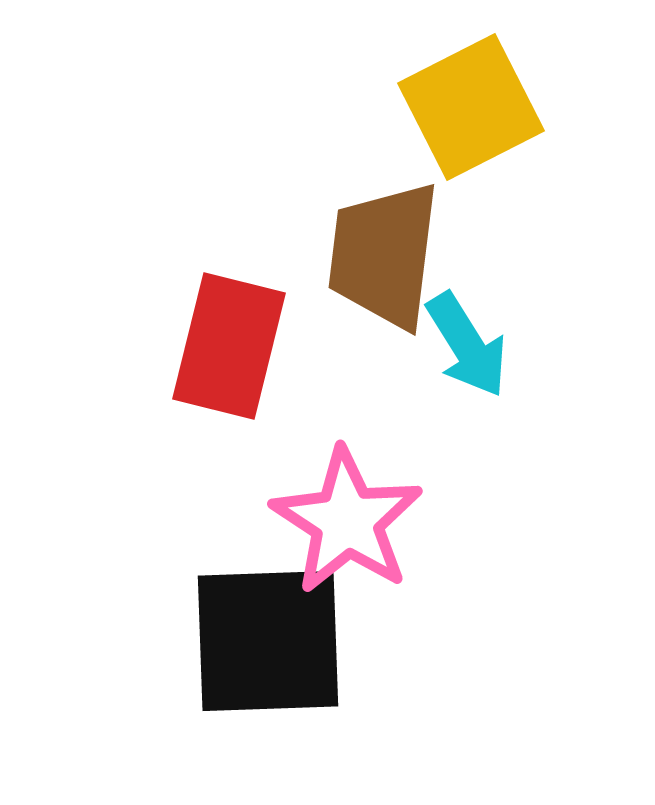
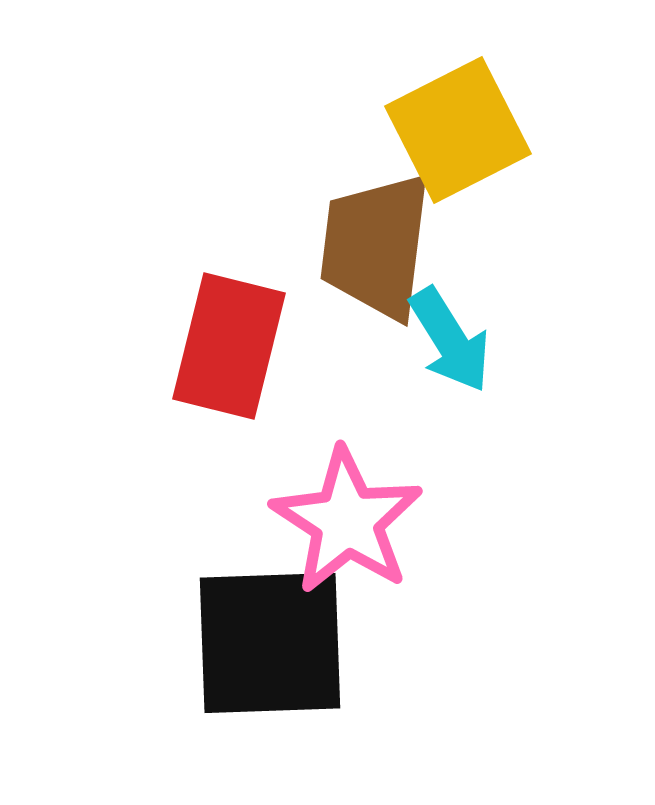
yellow square: moved 13 px left, 23 px down
brown trapezoid: moved 8 px left, 9 px up
cyan arrow: moved 17 px left, 5 px up
black square: moved 2 px right, 2 px down
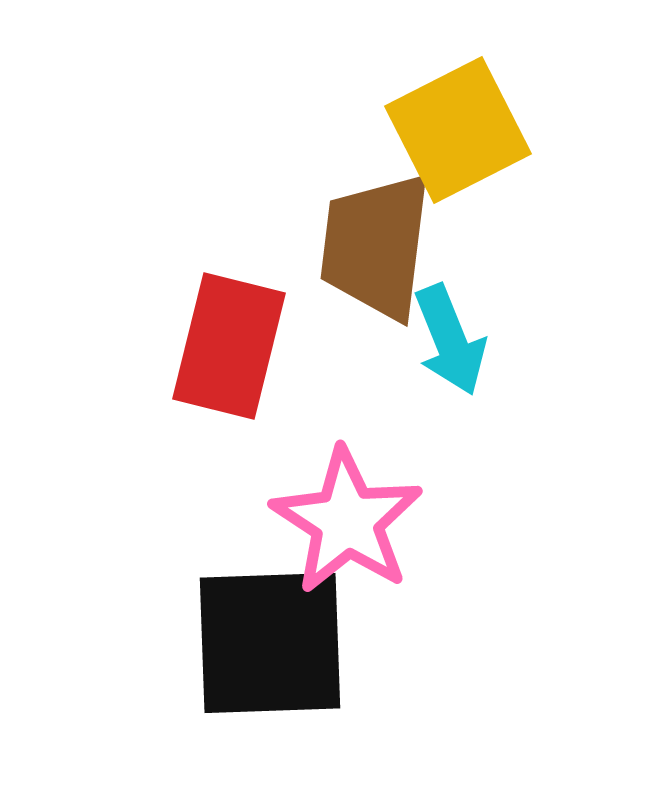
cyan arrow: rotated 10 degrees clockwise
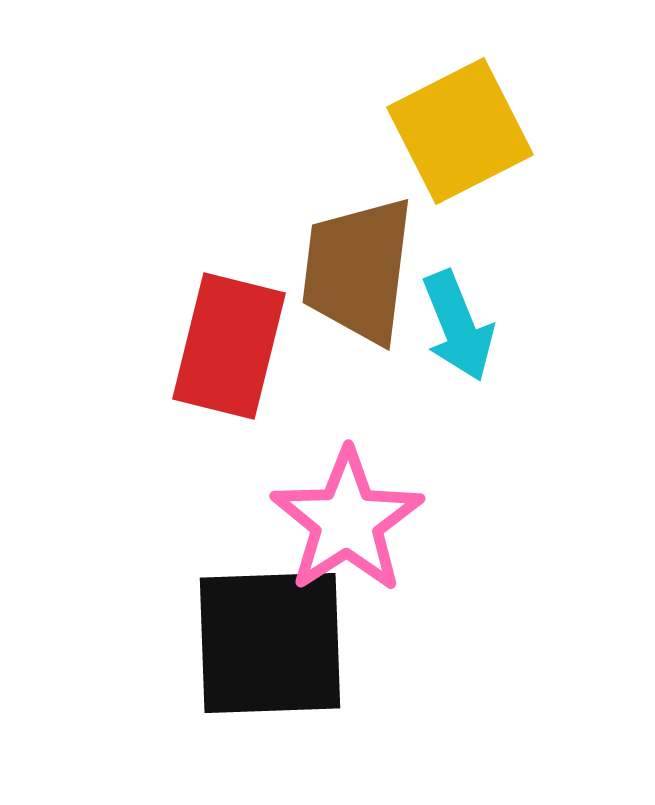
yellow square: moved 2 px right, 1 px down
brown trapezoid: moved 18 px left, 24 px down
cyan arrow: moved 8 px right, 14 px up
pink star: rotated 6 degrees clockwise
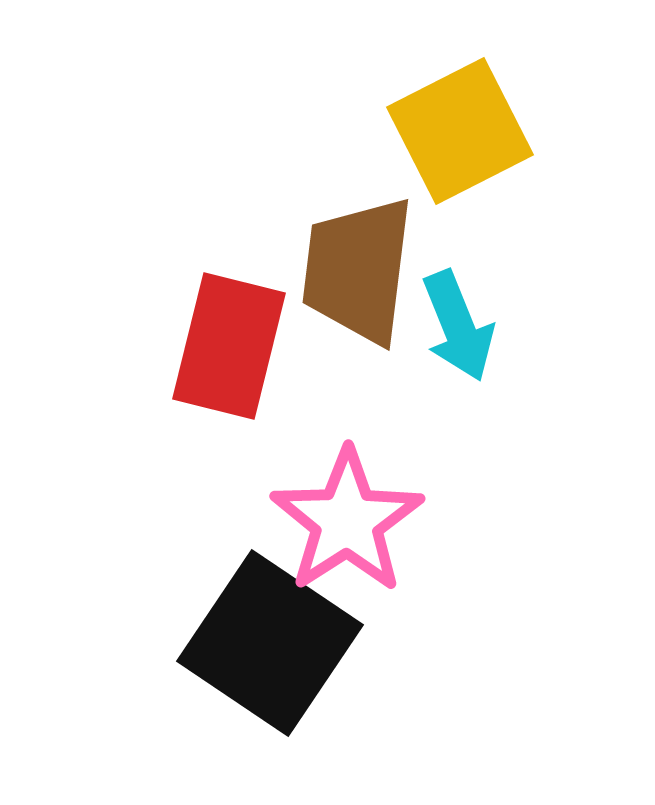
black square: rotated 36 degrees clockwise
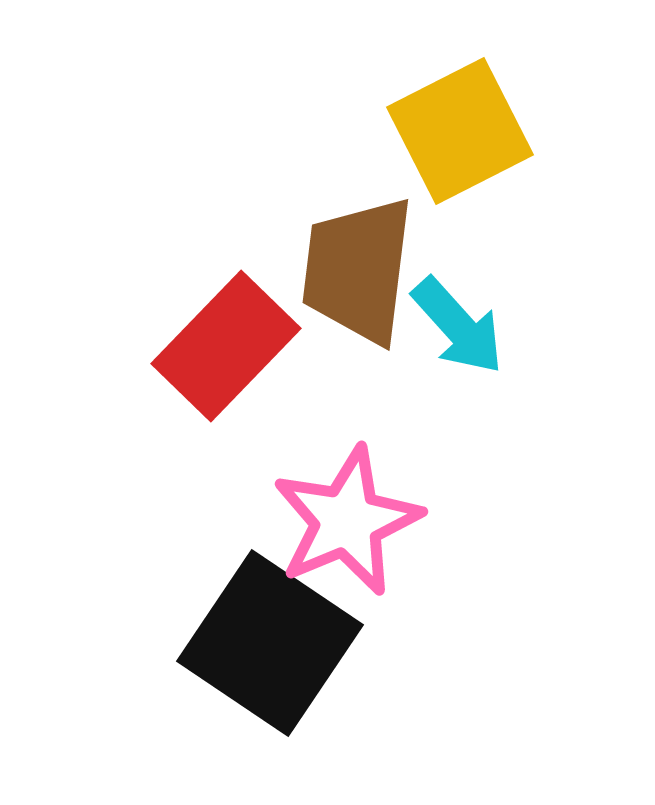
cyan arrow: rotated 20 degrees counterclockwise
red rectangle: moved 3 px left; rotated 30 degrees clockwise
pink star: rotated 10 degrees clockwise
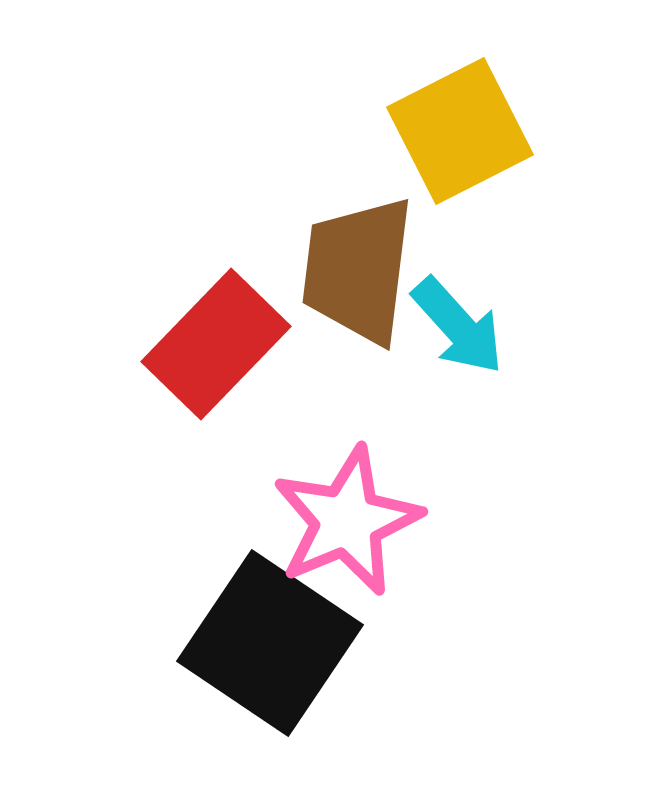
red rectangle: moved 10 px left, 2 px up
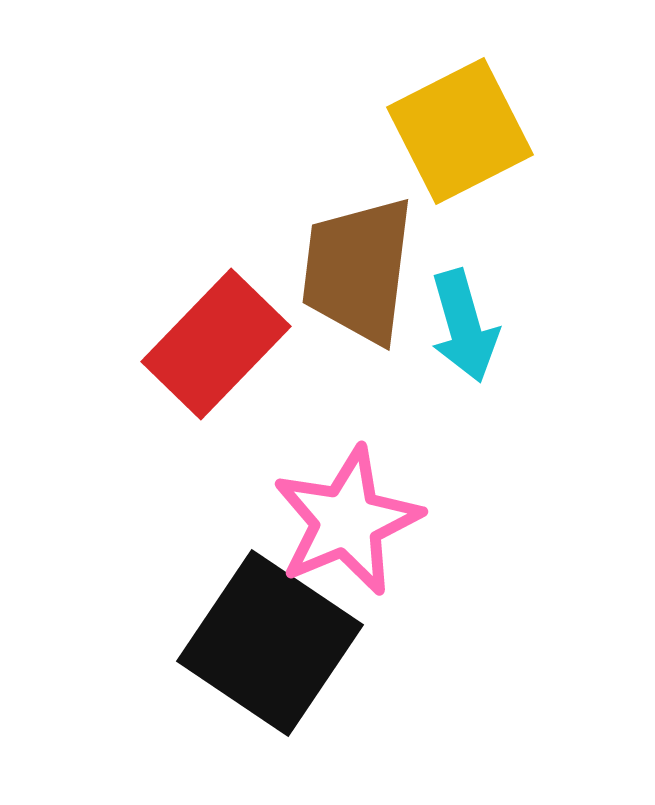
cyan arrow: moved 6 px right; rotated 26 degrees clockwise
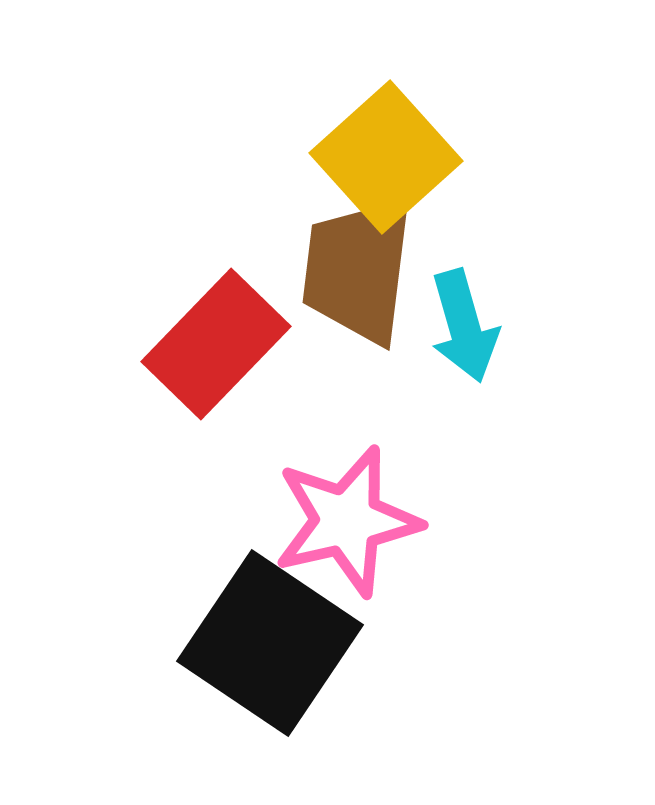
yellow square: moved 74 px left, 26 px down; rotated 15 degrees counterclockwise
pink star: rotated 10 degrees clockwise
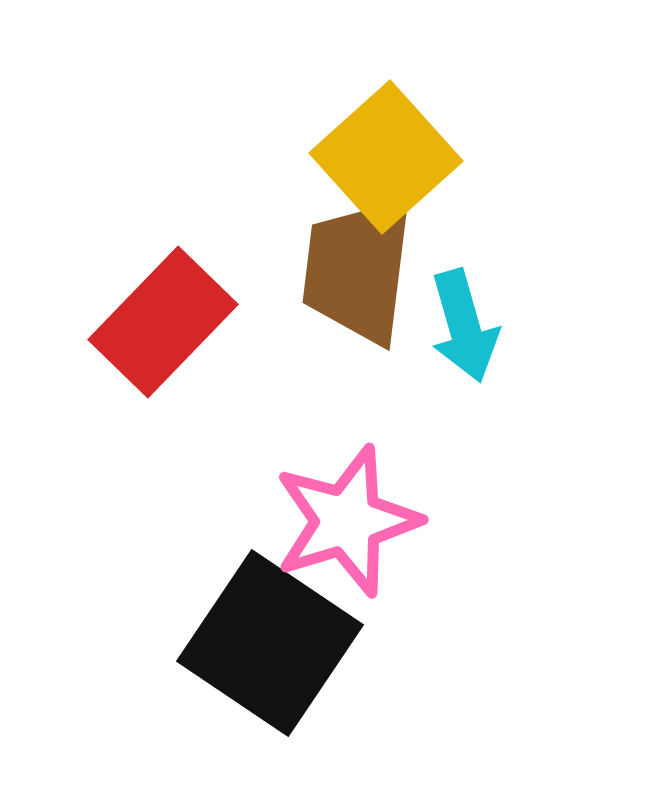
red rectangle: moved 53 px left, 22 px up
pink star: rotated 4 degrees counterclockwise
